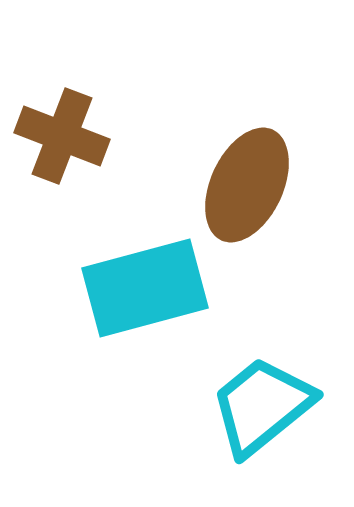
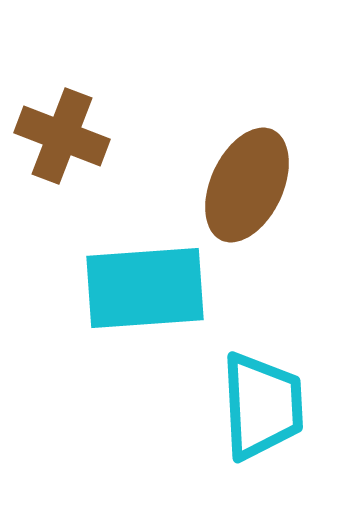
cyan rectangle: rotated 11 degrees clockwise
cyan trapezoid: rotated 126 degrees clockwise
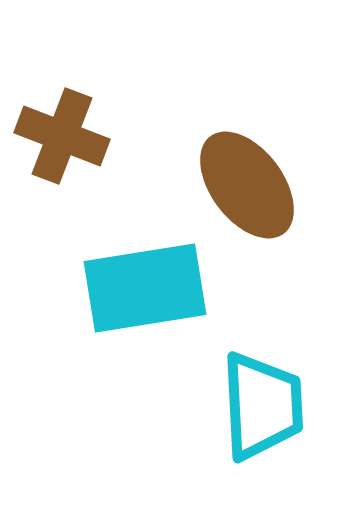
brown ellipse: rotated 62 degrees counterclockwise
cyan rectangle: rotated 5 degrees counterclockwise
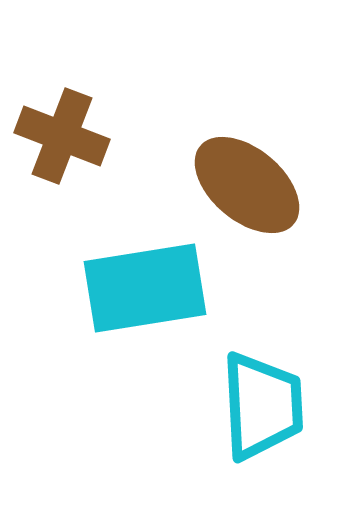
brown ellipse: rotated 13 degrees counterclockwise
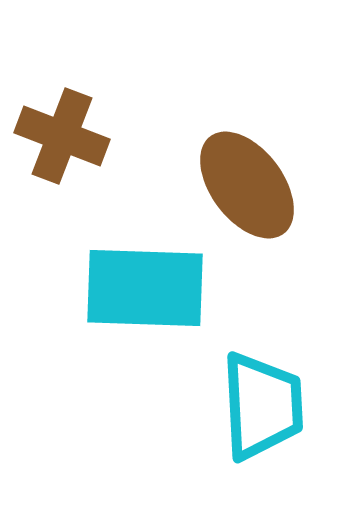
brown ellipse: rotated 13 degrees clockwise
cyan rectangle: rotated 11 degrees clockwise
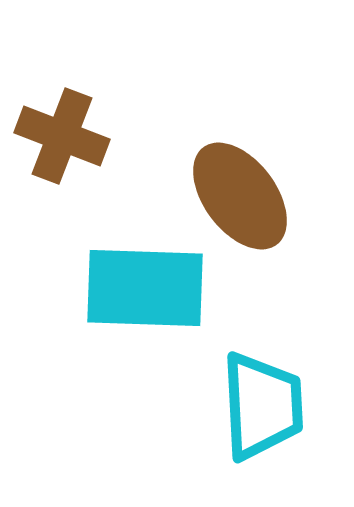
brown ellipse: moved 7 px left, 11 px down
